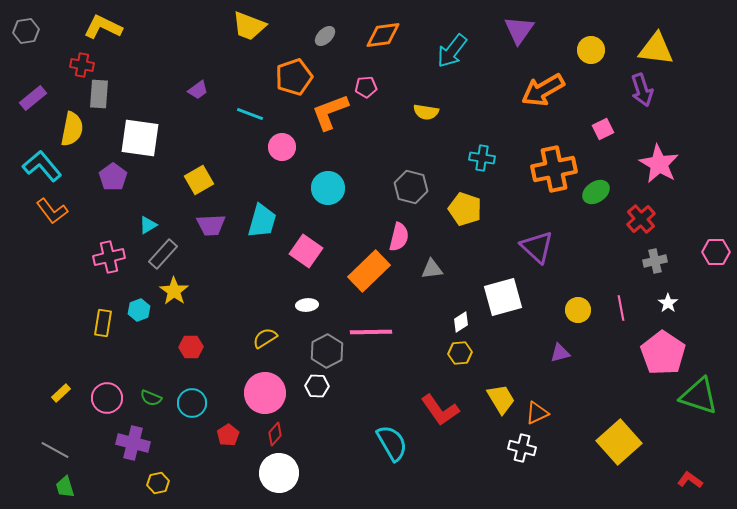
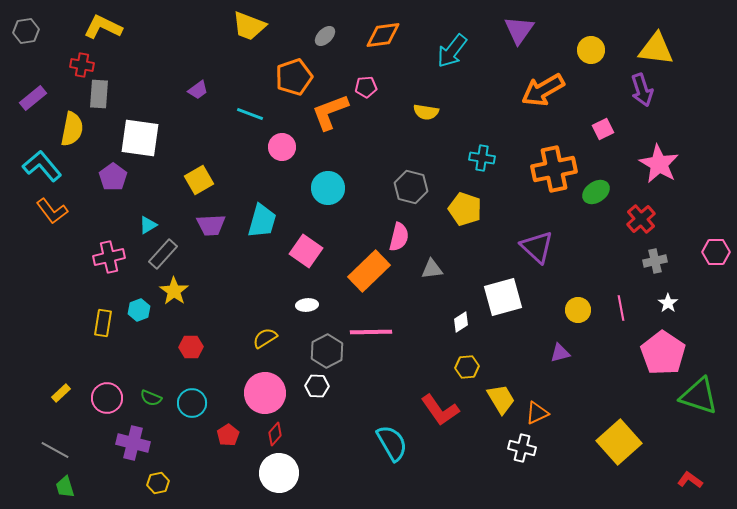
yellow hexagon at (460, 353): moved 7 px right, 14 px down
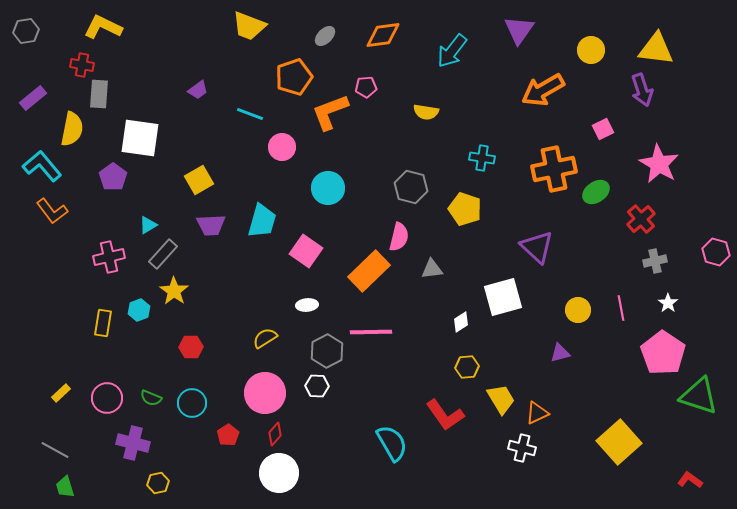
pink hexagon at (716, 252): rotated 16 degrees clockwise
red L-shape at (440, 410): moved 5 px right, 5 px down
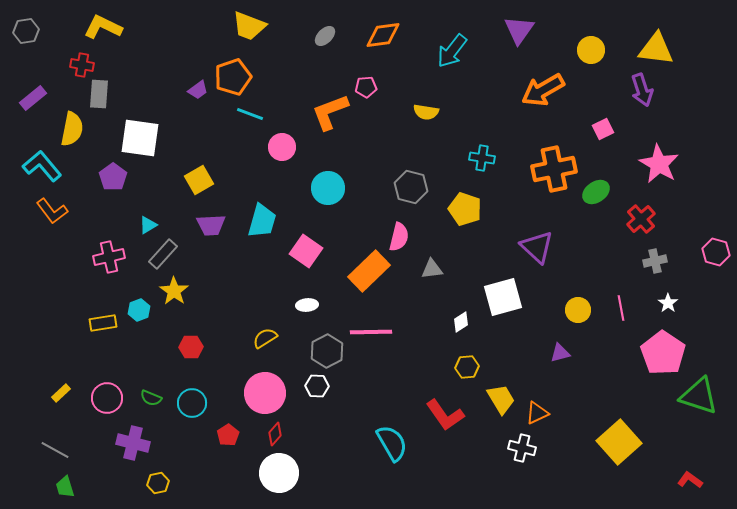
orange pentagon at (294, 77): moved 61 px left
yellow rectangle at (103, 323): rotated 72 degrees clockwise
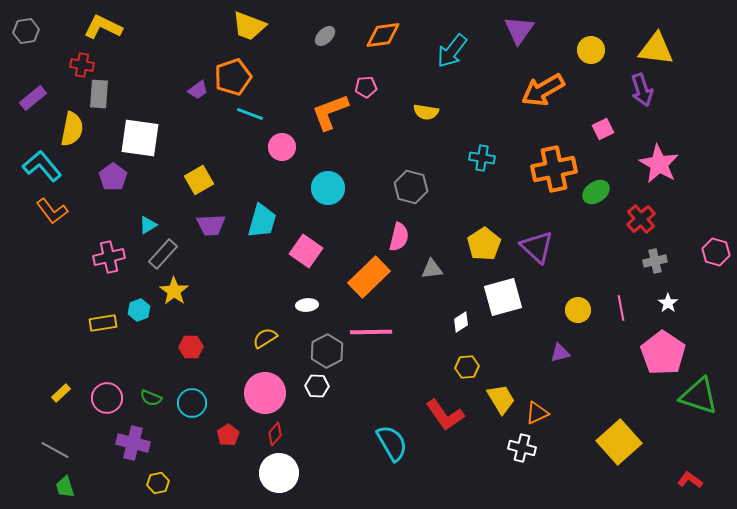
yellow pentagon at (465, 209): moved 19 px right, 35 px down; rotated 20 degrees clockwise
orange rectangle at (369, 271): moved 6 px down
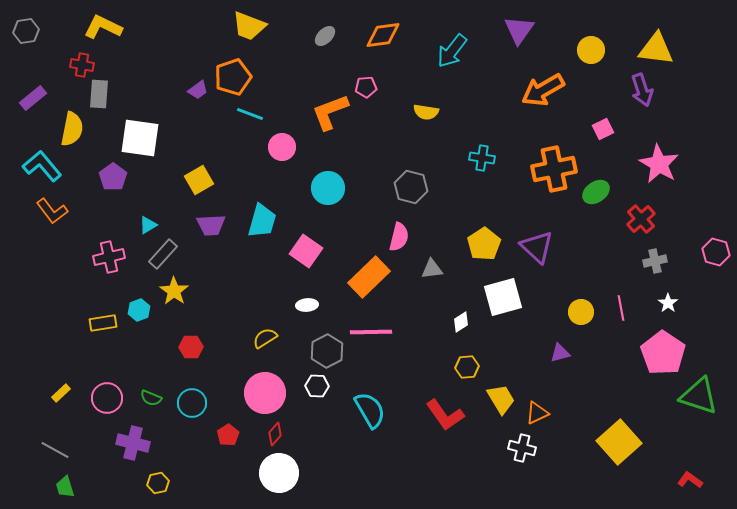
yellow circle at (578, 310): moved 3 px right, 2 px down
cyan semicircle at (392, 443): moved 22 px left, 33 px up
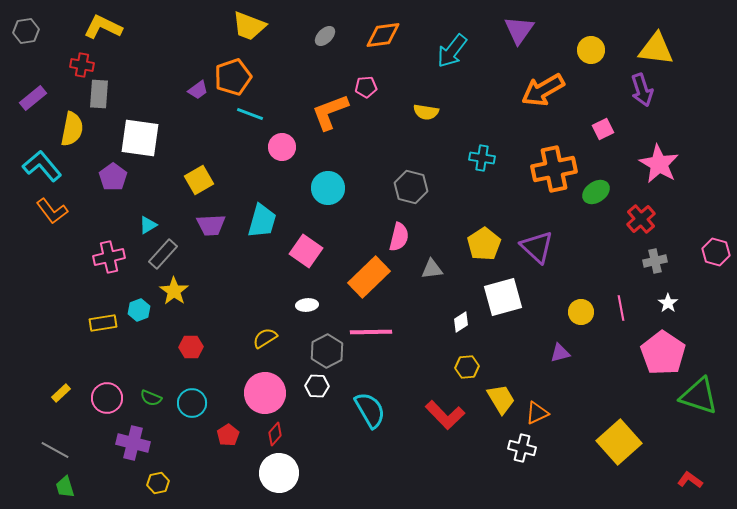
red L-shape at (445, 415): rotated 9 degrees counterclockwise
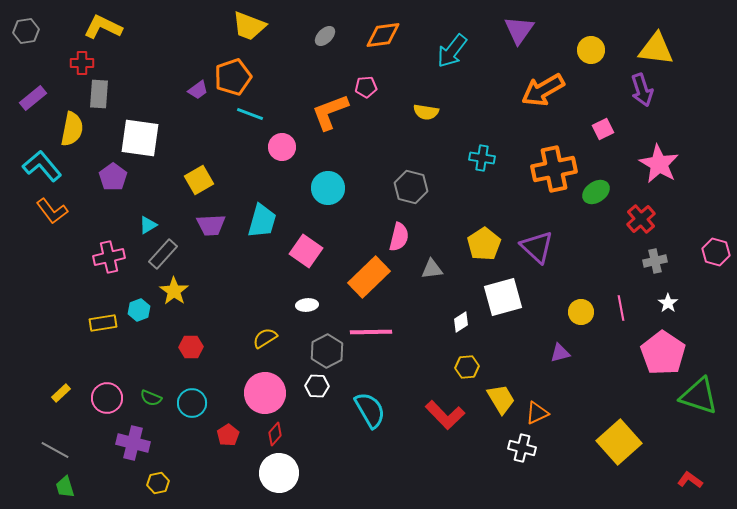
red cross at (82, 65): moved 2 px up; rotated 10 degrees counterclockwise
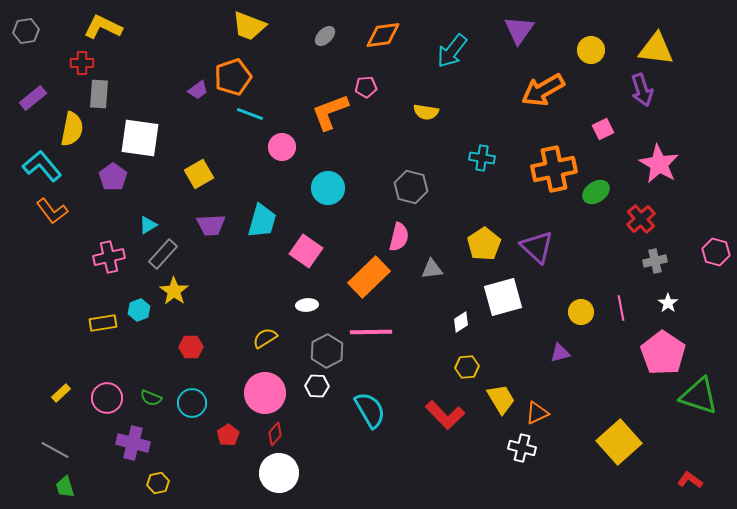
yellow square at (199, 180): moved 6 px up
